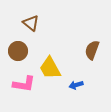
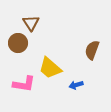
brown triangle: rotated 18 degrees clockwise
brown circle: moved 8 px up
yellow trapezoid: rotated 20 degrees counterclockwise
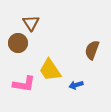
yellow trapezoid: moved 2 px down; rotated 15 degrees clockwise
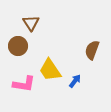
brown circle: moved 3 px down
blue arrow: moved 1 px left, 4 px up; rotated 144 degrees clockwise
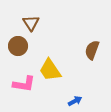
blue arrow: moved 20 px down; rotated 24 degrees clockwise
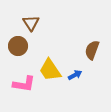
blue arrow: moved 26 px up
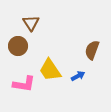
blue arrow: moved 3 px right, 1 px down
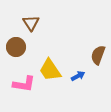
brown circle: moved 2 px left, 1 px down
brown semicircle: moved 6 px right, 5 px down
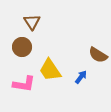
brown triangle: moved 1 px right, 1 px up
brown circle: moved 6 px right
brown semicircle: rotated 78 degrees counterclockwise
blue arrow: moved 3 px right, 1 px down; rotated 24 degrees counterclockwise
